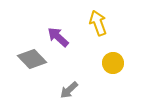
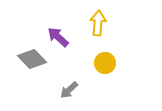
yellow arrow: rotated 25 degrees clockwise
yellow circle: moved 8 px left
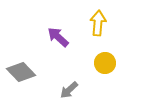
gray diamond: moved 11 px left, 13 px down
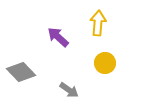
gray arrow: rotated 102 degrees counterclockwise
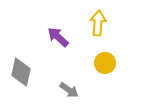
gray diamond: rotated 56 degrees clockwise
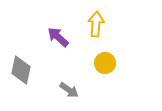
yellow arrow: moved 2 px left, 1 px down
gray diamond: moved 2 px up
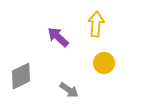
yellow circle: moved 1 px left
gray diamond: moved 6 px down; rotated 52 degrees clockwise
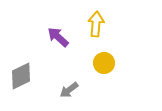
gray arrow: rotated 108 degrees clockwise
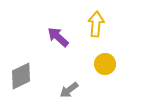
yellow circle: moved 1 px right, 1 px down
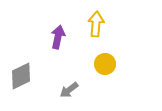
purple arrow: rotated 60 degrees clockwise
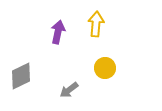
purple arrow: moved 5 px up
yellow circle: moved 4 px down
